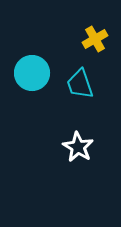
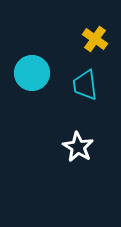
yellow cross: rotated 25 degrees counterclockwise
cyan trapezoid: moved 5 px right, 1 px down; rotated 12 degrees clockwise
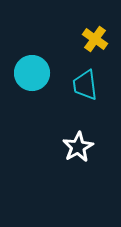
white star: rotated 12 degrees clockwise
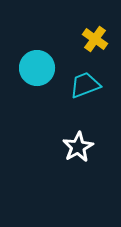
cyan circle: moved 5 px right, 5 px up
cyan trapezoid: rotated 76 degrees clockwise
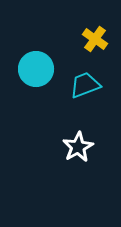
cyan circle: moved 1 px left, 1 px down
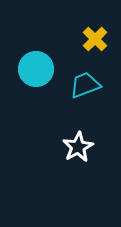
yellow cross: rotated 10 degrees clockwise
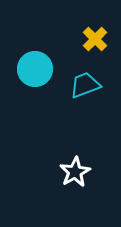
cyan circle: moved 1 px left
white star: moved 3 px left, 25 px down
